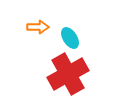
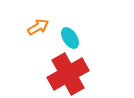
orange arrow: rotated 30 degrees counterclockwise
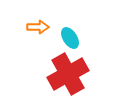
orange arrow: rotated 30 degrees clockwise
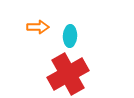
cyan ellipse: moved 2 px up; rotated 35 degrees clockwise
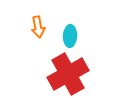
orange arrow: rotated 80 degrees clockwise
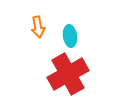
cyan ellipse: rotated 10 degrees counterclockwise
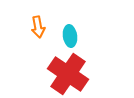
red cross: rotated 27 degrees counterclockwise
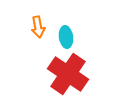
cyan ellipse: moved 4 px left, 1 px down
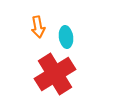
red cross: moved 13 px left; rotated 24 degrees clockwise
